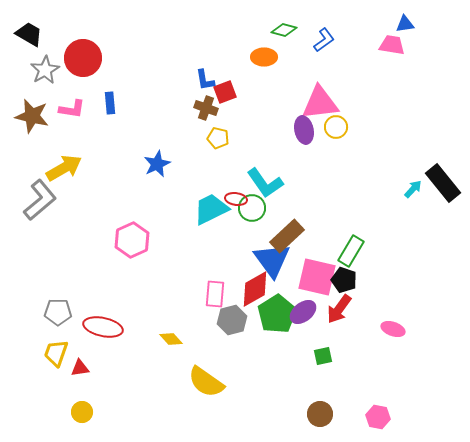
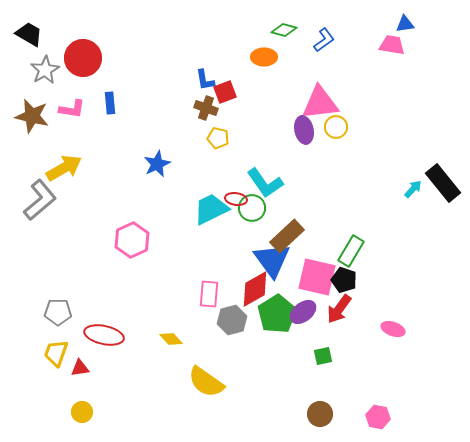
pink rectangle at (215, 294): moved 6 px left
red ellipse at (103, 327): moved 1 px right, 8 px down
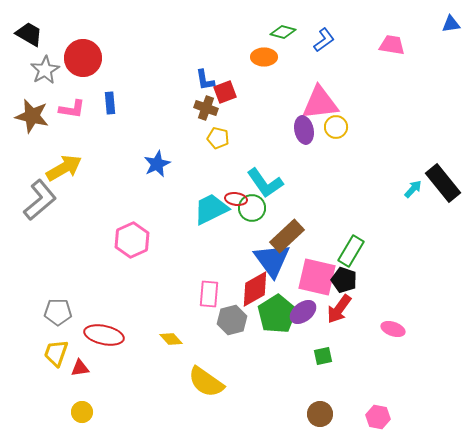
blue triangle at (405, 24): moved 46 px right
green diamond at (284, 30): moved 1 px left, 2 px down
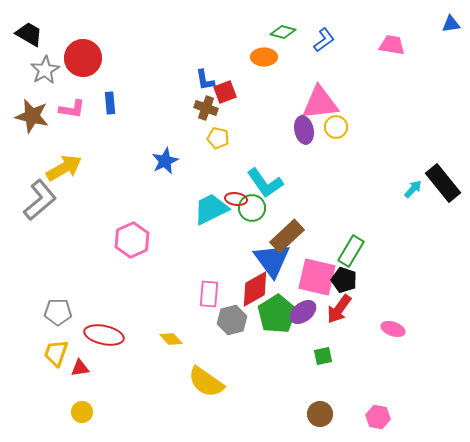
blue star at (157, 164): moved 8 px right, 3 px up
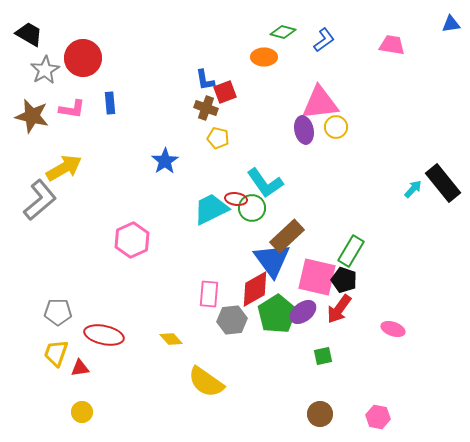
blue star at (165, 161): rotated 8 degrees counterclockwise
gray hexagon at (232, 320): rotated 8 degrees clockwise
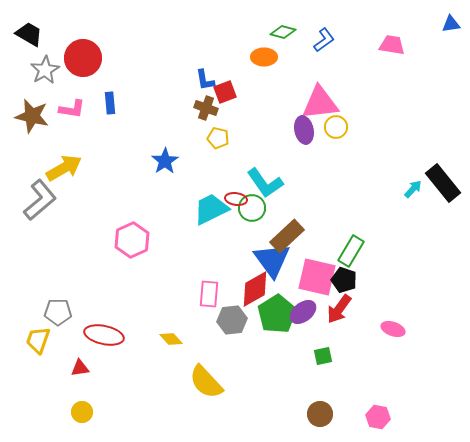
yellow trapezoid at (56, 353): moved 18 px left, 13 px up
yellow semicircle at (206, 382): rotated 12 degrees clockwise
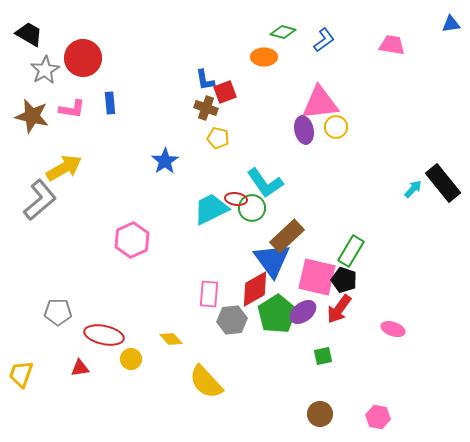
yellow trapezoid at (38, 340): moved 17 px left, 34 px down
yellow circle at (82, 412): moved 49 px right, 53 px up
